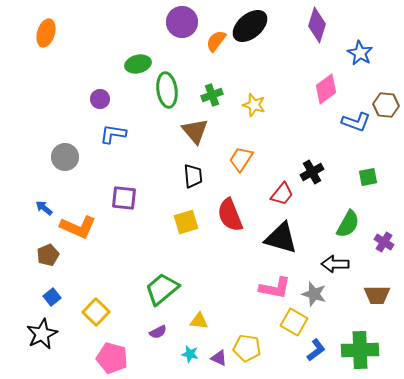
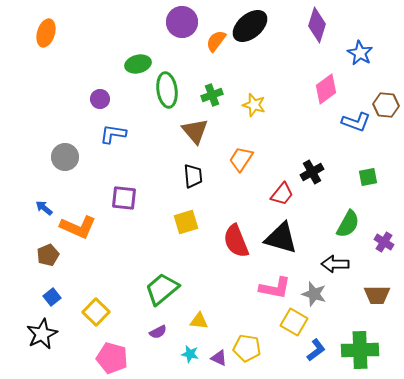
red semicircle at (230, 215): moved 6 px right, 26 px down
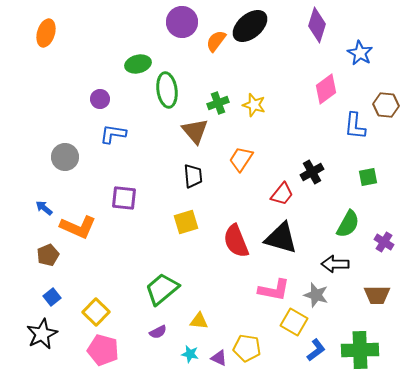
green cross at (212, 95): moved 6 px right, 8 px down
blue L-shape at (356, 122): moved 1 px left, 4 px down; rotated 76 degrees clockwise
pink L-shape at (275, 288): moved 1 px left, 2 px down
gray star at (314, 294): moved 2 px right, 1 px down
pink pentagon at (112, 358): moved 9 px left, 8 px up
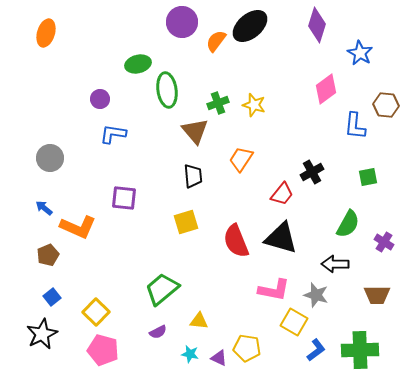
gray circle at (65, 157): moved 15 px left, 1 px down
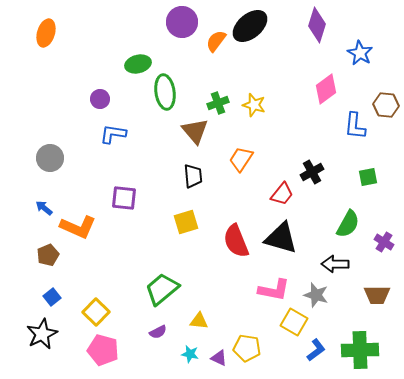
green ellipse at (167, 90): moved 2 px left, 2 px down
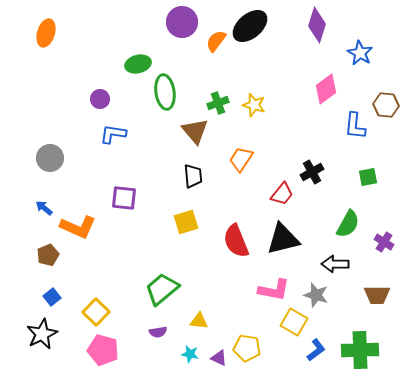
black triangle at (281, 238): moved 2 px right, 1 px down; rotated 30 degrees counterclockwise
purple semicircle at (158, 332): rotated 18 degrees clockwise
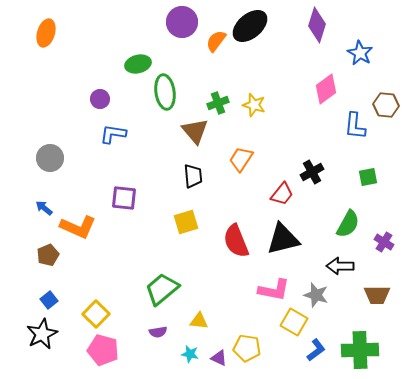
black arrow at (335, 264): moved 5 px right, 2 px down
blue square at (52, 297): moved 3 px left, 3 px down
yellow square at (96, 312): moved 2 px down
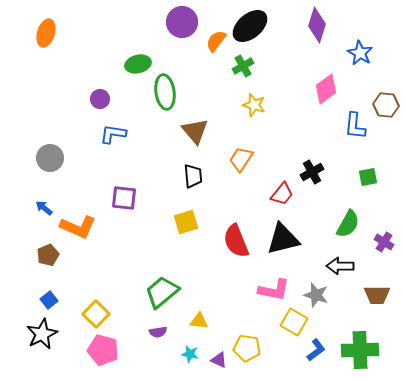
green cross at (218, 103): moved 25 px right, 37 px up; rotated 10 degrees counterclockwise
green trapezoid at (162, 289): moved 3 px down
purple triangle at (219, 358): moved 2 px down
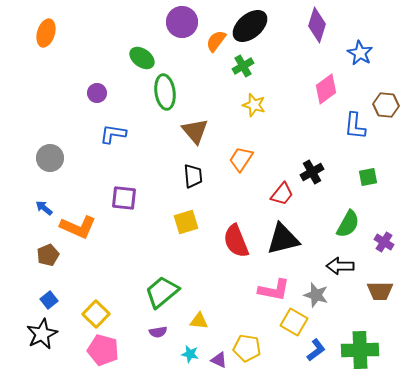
green ellipse at (138, 64): moved 4 px right, 6 px up; rotated 50 degrees clockwise
purple circle at (100, 99): moved 3 px left, 6 px up
brown trapezoid at (377, 295): moved 3 px right, 4 px up
